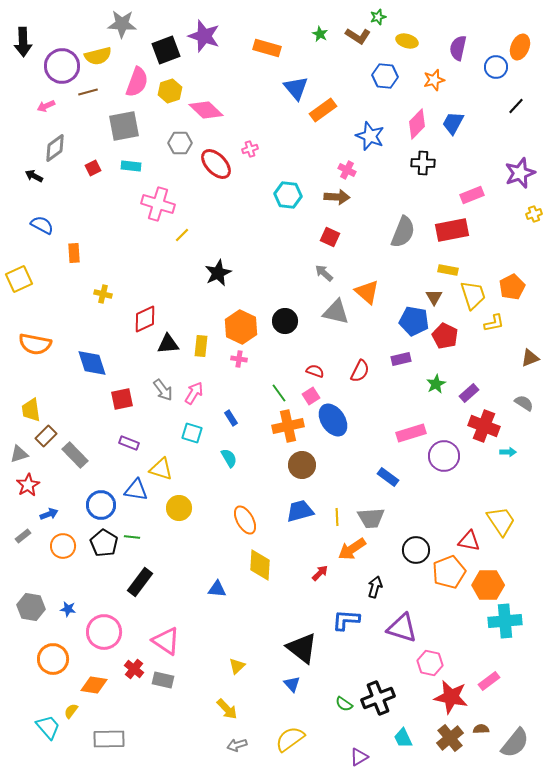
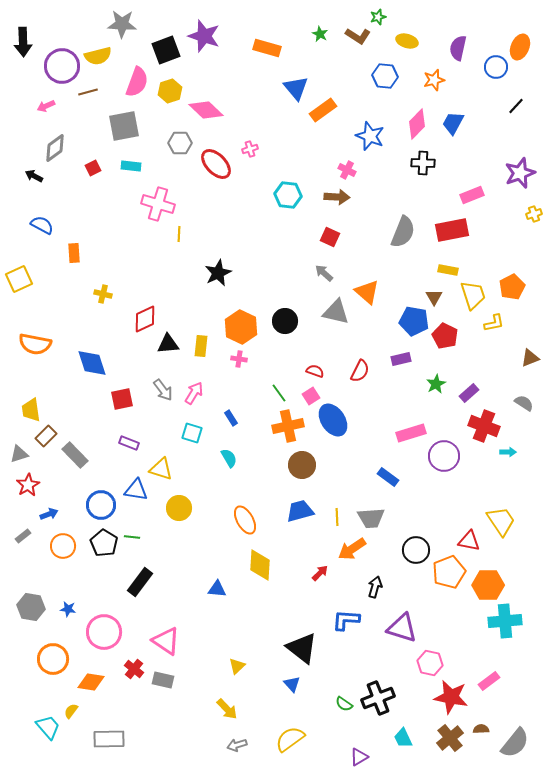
yellow line at (182, 235): moved 3 px left, 1 px up; rotated 42 degrees counterclockwise
orange diamond at (94, 685): moved 3 px left, 3 px up
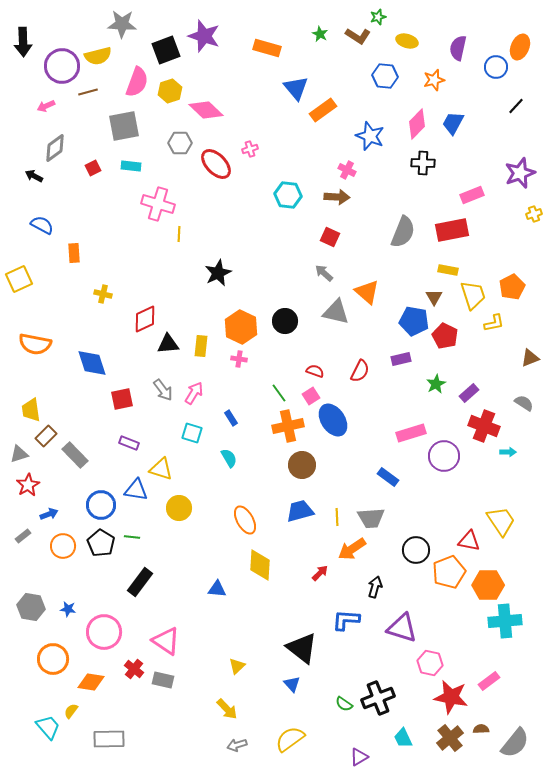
black pentagon at (104, 543): moved 3 px left
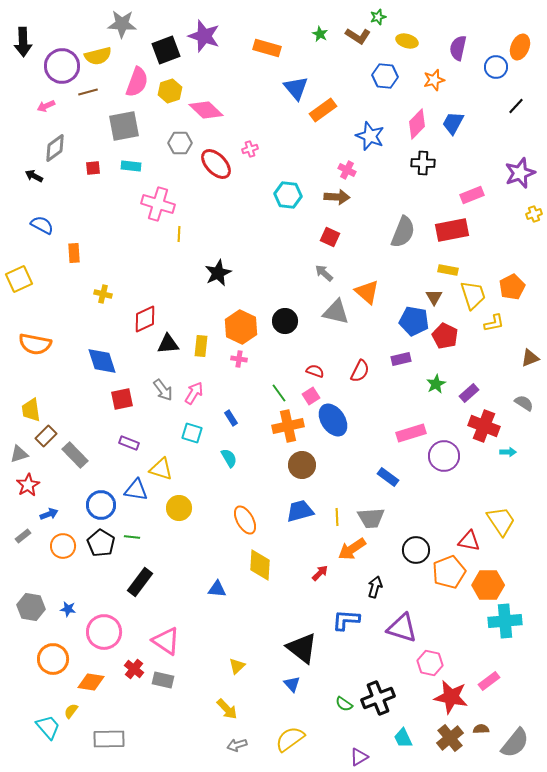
red square at (93, 168): rotated 21 degrees clockwise
blue diamond at (92, 363): moved 10 px right, 2 px up
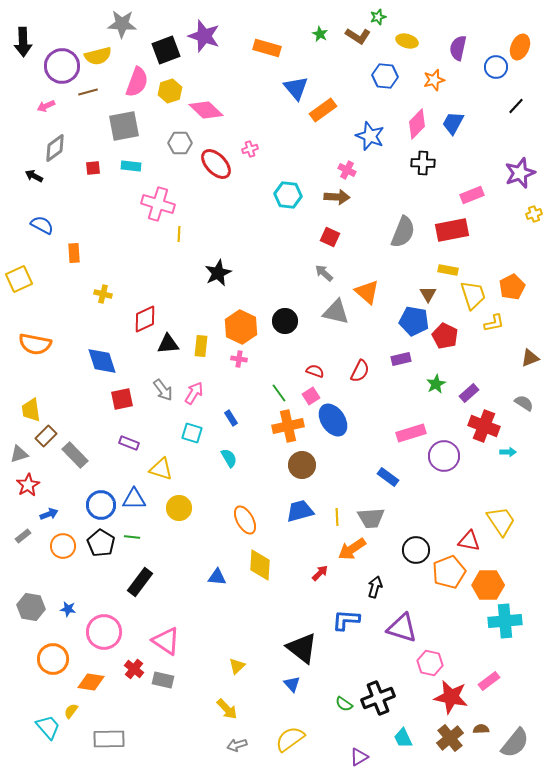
brown triangle at (434, 297): moved 6 px left, 3 px up
blue triangle at (136, 490): moved 2 px left, 9 px down; rotated 10 degrees counterclockwise
blue triangle at (217, 589): moved 12 px up
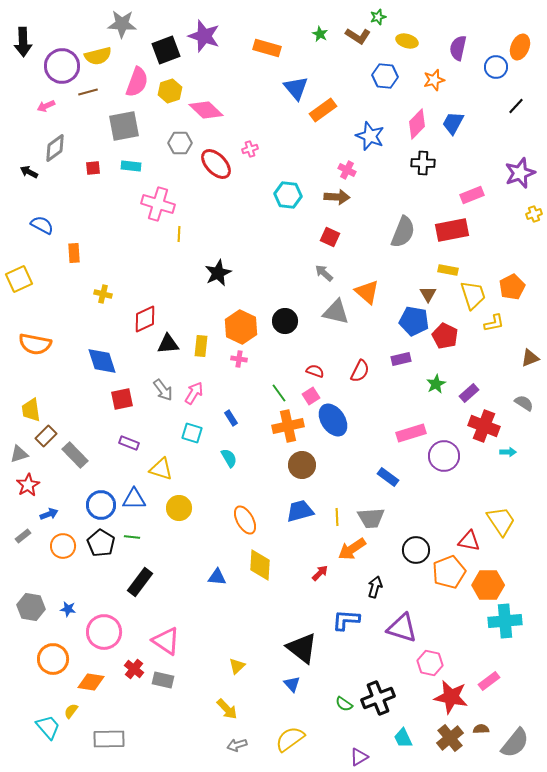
black arrow at (34, 176): moved 5 px left, 4 px up
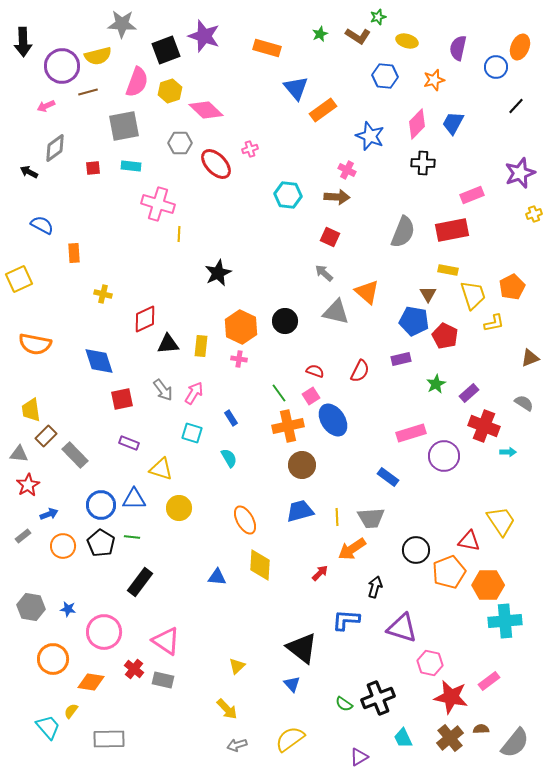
green star at (320, 34): rotated 21 degrees clockwise
blue diamond at (102, 361): moved 3 px left
gray triangle at (19, 454): rotated 24 degrees clockwise
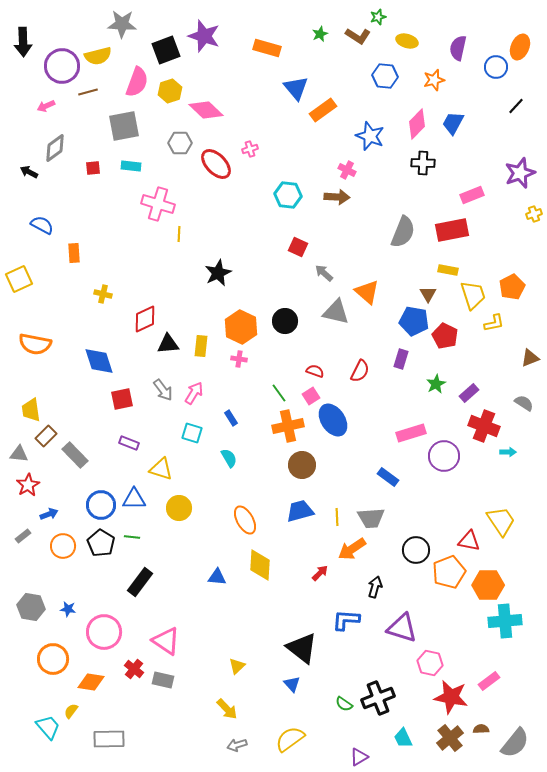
red square at (330, 237): moved 32 px left, 10 px down
purple rectangle at (401, 359): rotated 60 degrees counterclockwise
